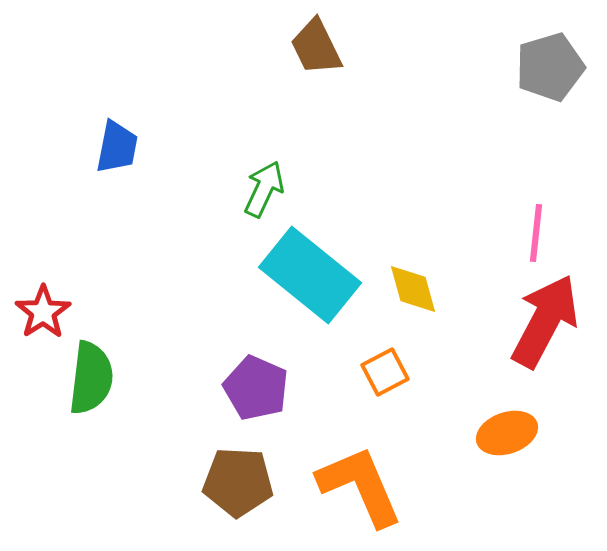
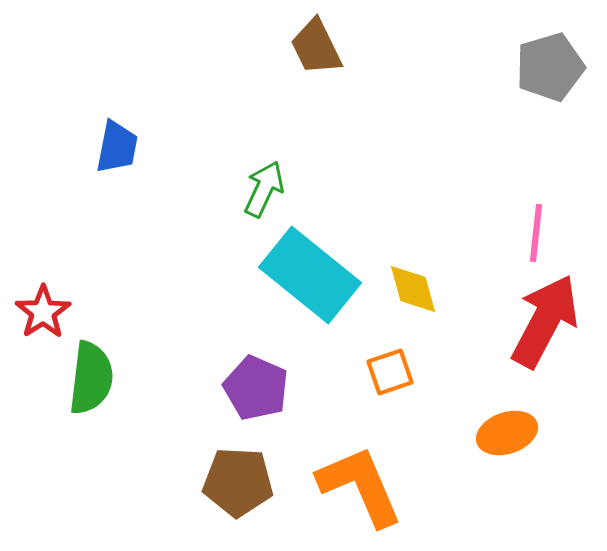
orange square: moved 5 px right; rotated 9 degrees clockwise
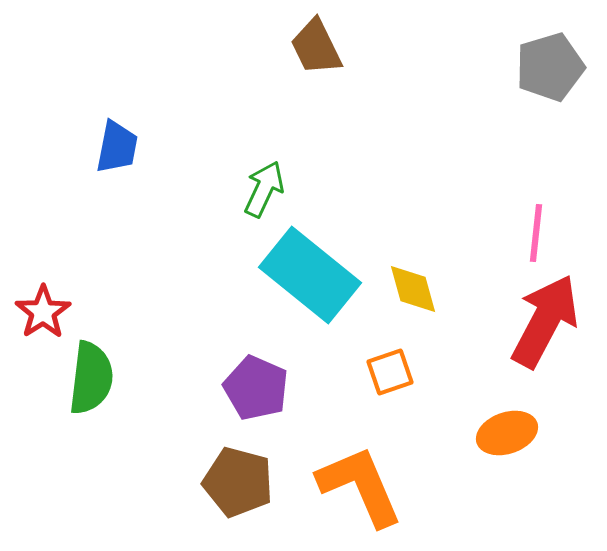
brown pentagon: rotated 12 degrees clockwise
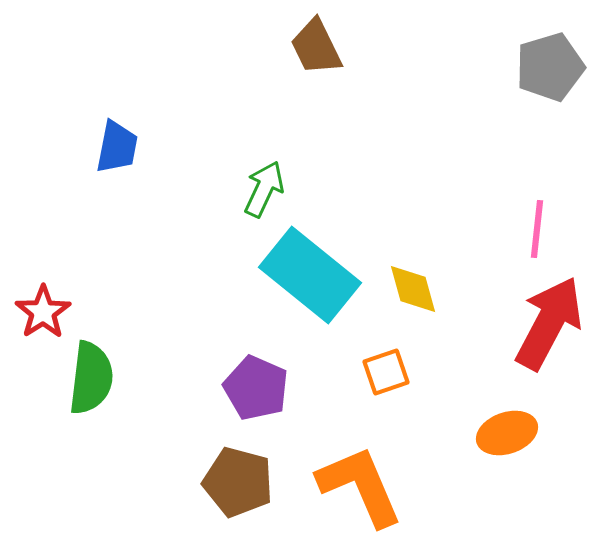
pink line: moved 1 px right, 4 px up
red arrow: moved 4 px right, 2 px down
orange square: moved 4 px left
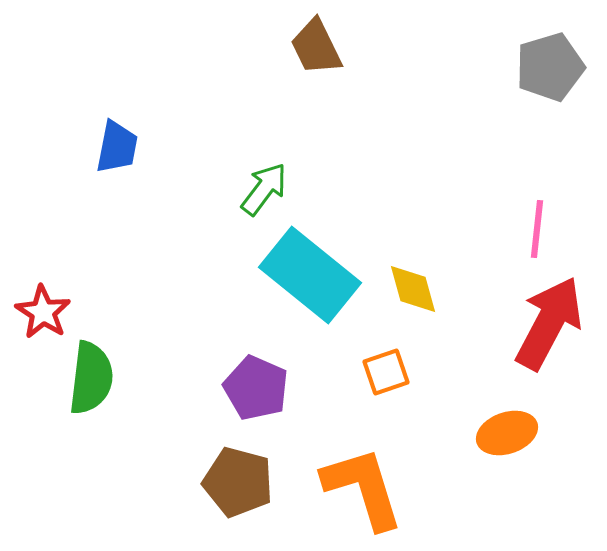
green arrow: rotated 12 degrees clockwise
red star: rotated 6 degrees counterclockwise
orange L-shape: moved 3 px right, 2 px down; rotated 6 degrees clockwise
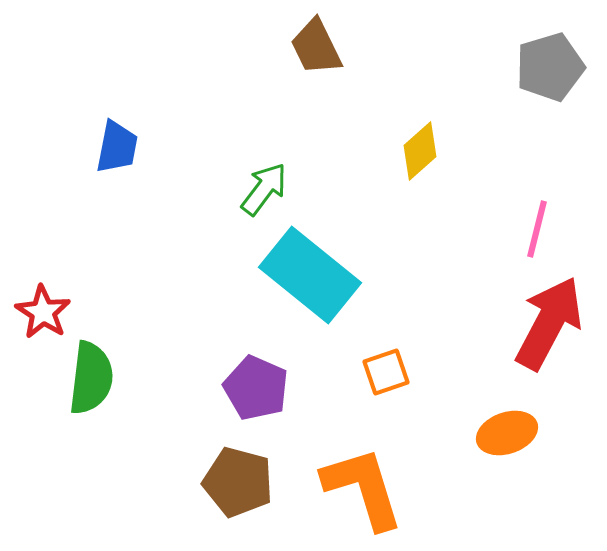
pink line: rotated 8 degrees clockwise
yellow diamond: moved 7 px right, 138 px up; rotated 64 degrees clockwise
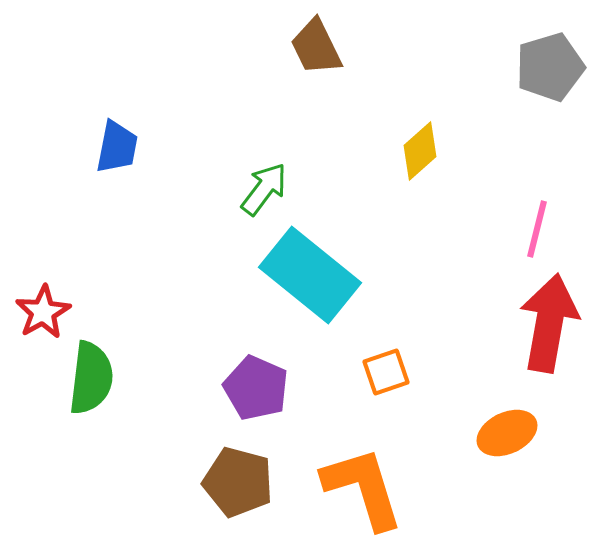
red star: rotated 10 degrees clockwise
red arrow: rotated 18 degrees counterclockwise
orange ellipse: rotated 6 degrees counterclockwise
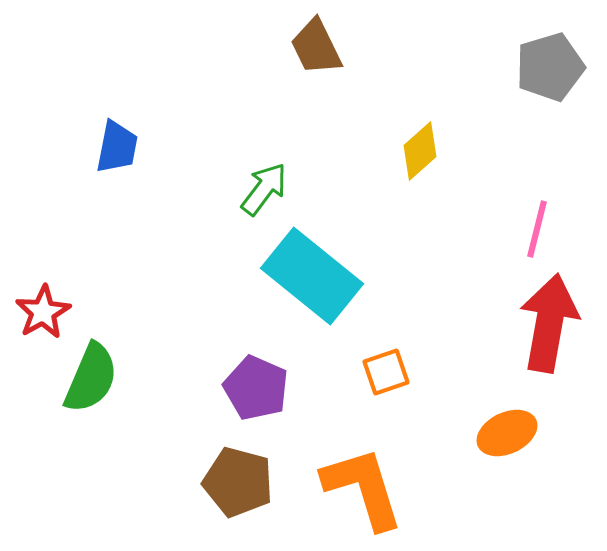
cyan rectangle: moved 2 px right, 1 px down
green semicircle: rotated 16 degrees clockwise
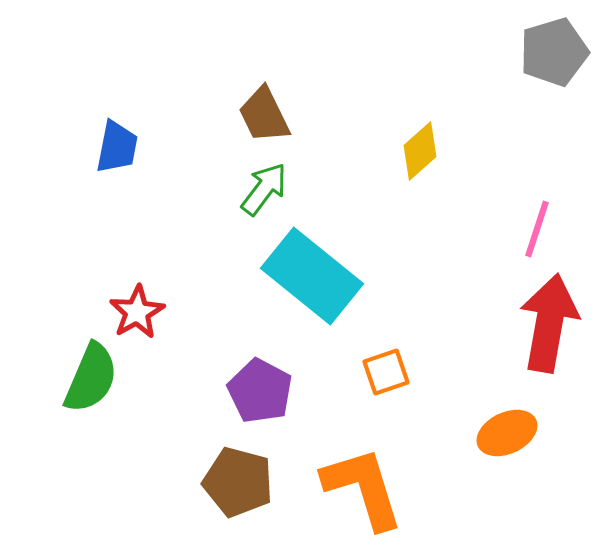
brown trapezoid: moved 52 px left, 68 px down
gray pentagon: moved 4 px right, 15 px up
pink line: rotated 4 degrees clockwise
red star: moved 94 px right
purple pentagon: moved 4 px right, 3 px down; rotated 4 degrees clockwise
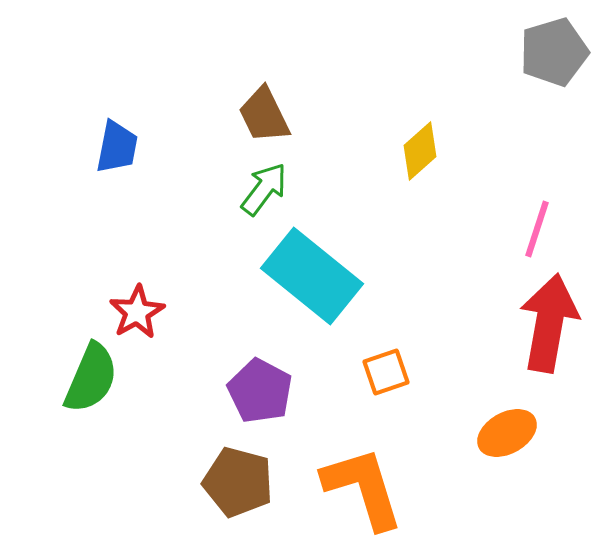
orange ellipse: rotated 4 degrees counterclockwise
